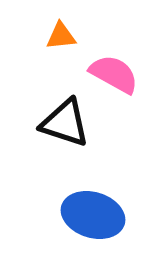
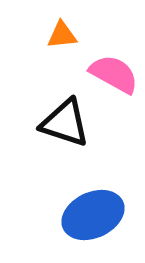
orange triangle: moved 1 px right, 1 px up
blue ellipse: rotated 42 degrees counterclockwise
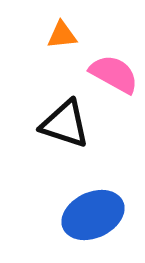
black triangle: moved 1 px down
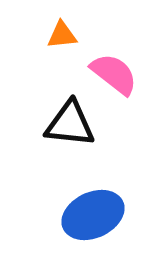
pink semicircle: rotated 9 degrees clockwise
black triangle: moved 5 px right; rotated 12 degrees counterclockwise
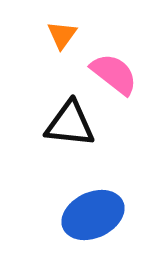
orange triangle: rotated 48 degrees counterclockwise
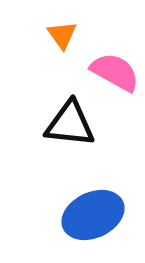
orange triangle: rotated 12 degrees counterclockwise
pink semicircle: moved 1 px right, 2 px up; rotated 9 degrees counterclockwise
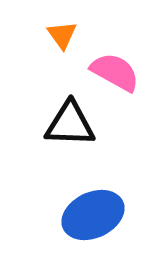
black triangle: rotated 4 degrees counterclockwise
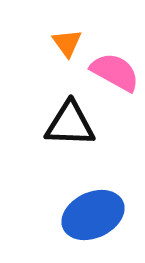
orange triangle: moved 5 px right, 8 px down
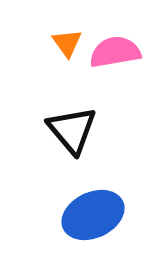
pink semicircle: moved 20 px up; rotated 39 degrees counterclockwise
black triangle: moved 2 px right, 6 px down; rotated 48 degrees clockwise
